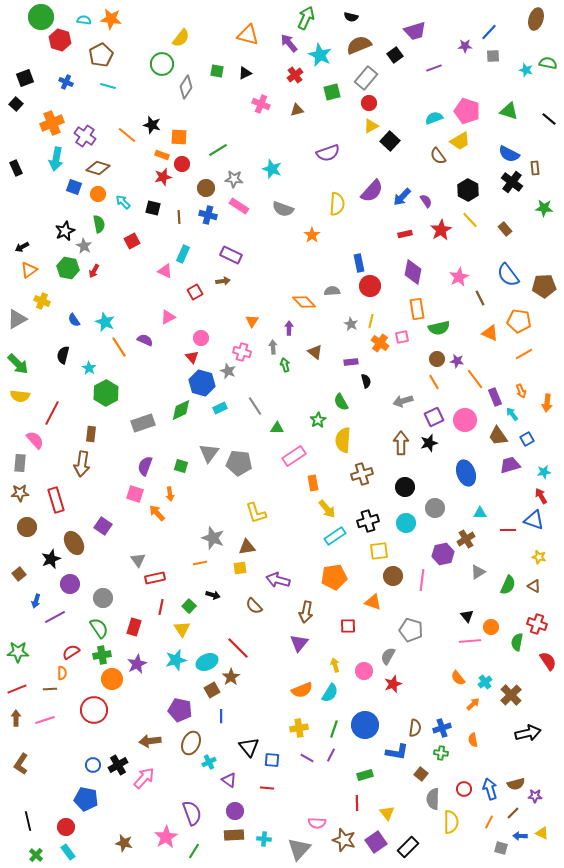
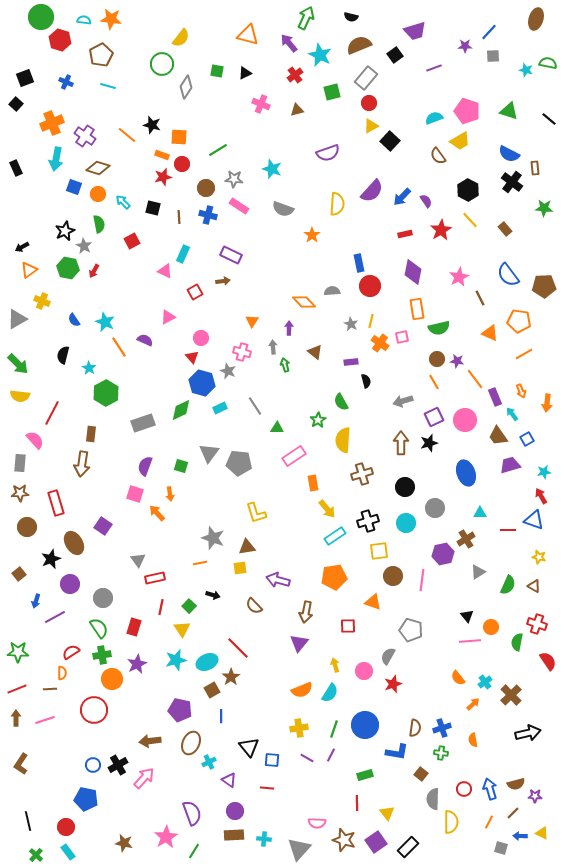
red rectangle at (56, 500): moved 3 px down
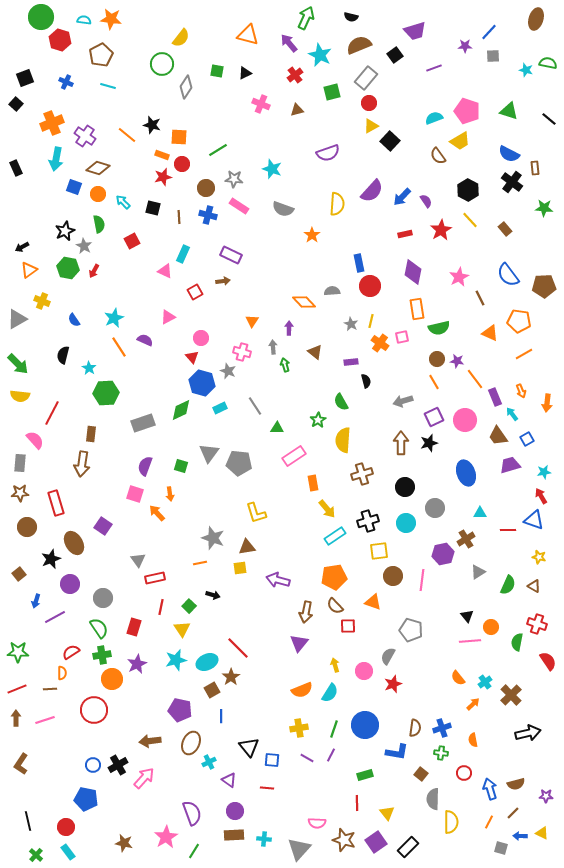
cyan star at (105, 322): moved 9 px right, 4 px up; rotated 24 degrees clockwise
green hexagon at (106, 393): rotated 25 degrees clockwise
brown semicircle at (254, 606): moved 81 px right
red circle at (464, 789): moved 16 px up
purple star at (535, 796): moved 11 px right
